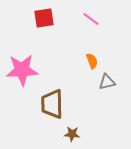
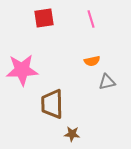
pink line: rotated 36 degrees clockwise
orange semicircle: rotated 98 degrees clockwise
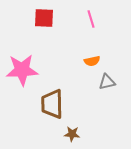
red square: rotated 10 degrees clockwise
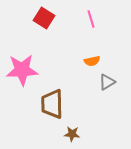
red square: rotated 30 degrees clockwise
gray triangle: rotated 18 degrees counterclockwise
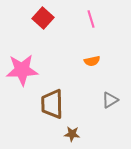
red square: moved 1 px left; rotated 10 degrees clockwise
gray triangle: moved 3 px right, 18 px down
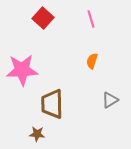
orange semicircle: rotated 119 degrees clockwise
brown star: moved 35 px left
